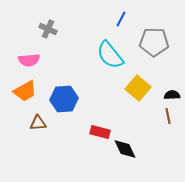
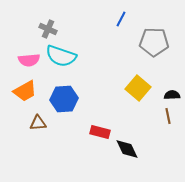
cyan semicircle: moved 49 px left, 1 px down; rotated 32 degrees counterclockwise
black diamond: moved 2 px right
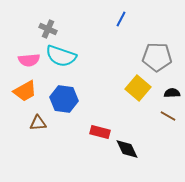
gray pentagon: moved 3 px right, 15 px down
black semicircle: moved 2 px up
blue hexagon: rotated 12 degrees clockwise
brown line: rotated 49 degrees counterclockwise
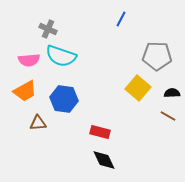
gray pentagon: moved 1 px up
black diamond: moved 23 px left, 11 px down
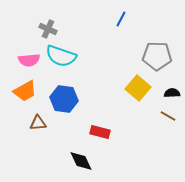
black diamond: moved 23 px left, 1 px down
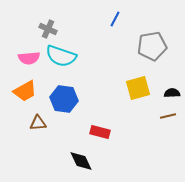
blue line: moved 6 px left
gray pentagon: moved 5 px left, 10 px up; rotated 12 degrees counterclockwise
pink semicircle: moved 2 px up
yellow square: rotated 35 degrees clockwise
brown line: rotated 42 degrees counterclockwise
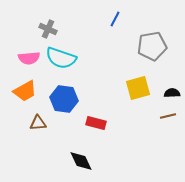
cyan semicircle: moved 2 px down
red rectangle: moved 4 px left, 9 px up
